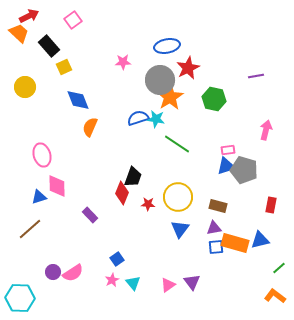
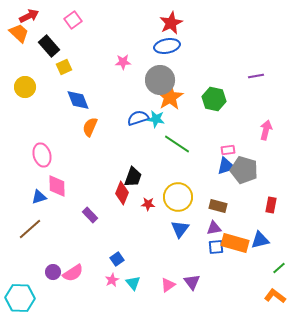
red star at (188, 68): moved 17 px left, 45 px up
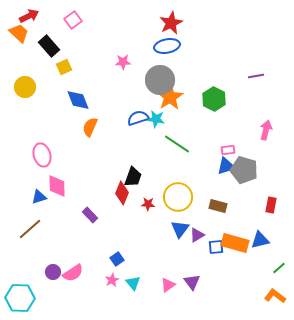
green hexagon at (214, 99): rotated 15 degrees clockwise
purple triangle at (214, 228): moved 17 px left, 7 px down; rotated 21 degrees counterclockwise
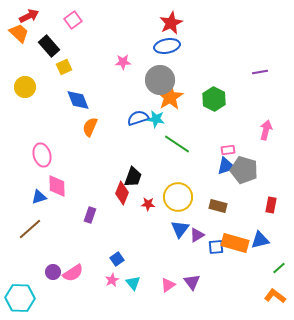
purple line at (256, 76): moved 4 px right, 4 px up
purple rectangle at (90, 215): rotated 63 degrees clockwise
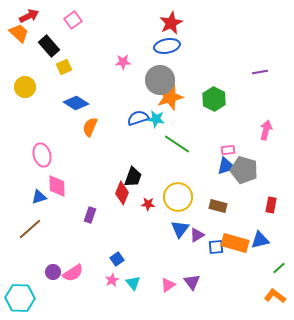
orange star at (170, 97): rotated 16 degrees clockwise
blue diamond at (78, 100): moved 2 px left, 3 px down; rotated 35 degrees counterclockwise
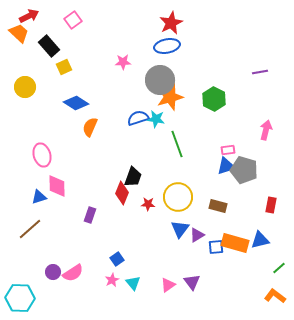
green line at (177, 144): rotated 36 degrees clockwise
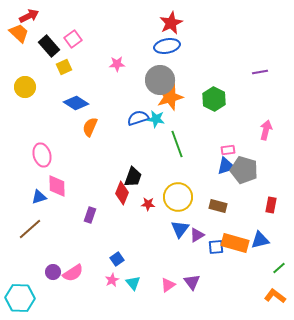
pink square at (73, 20): moved 19 px down
pink star at (123, 62): moved 6 px left, 2 px down
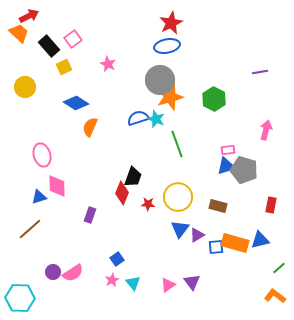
pink star at (117, 64): moved 9 px left; rotated 28 degrees clockwise
cyan star at (156, 119): rotated 12 degrees clockwise
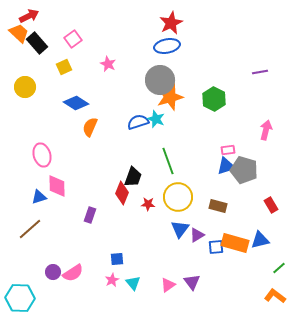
black rectangle at (49, 46): moved 12 px left, 3 px up
blue semicircle at (138, 118): moved 4 px down
green line at (177, 144): moved 9 px left, 17 px down
red rectangle at (271, 205): rotated 42 degrees counterclockwise
blue square at (117, 259): rotated 32 degrees clockwise
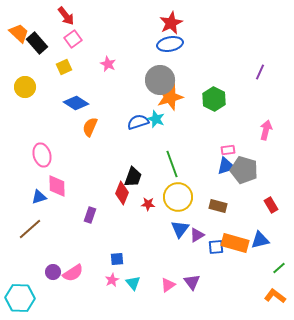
red arrow at (29, 16): moved 37 px right; rotated 78 degrees clockwise
blue ellipse at (167, 46): moved 3 px right, 2 px up
purple line at (260, 72): rotated 56 degrees counterclockwise
green line at (168, 161): moved 4 px right, 3 px down
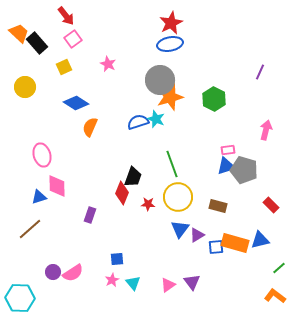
red rectangle at (271, 205): rotated 14 degrees counterclockwise
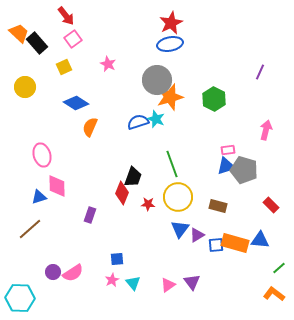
gray circle at (160, 80): moved 3 px left
blue triangle at (260, 240): rotated 18 degrees clockwise
blue square at (216, 247): moved 2 px up
orange L-shape at (275, 296): moved 1 px left, 2 px up
